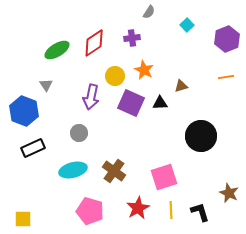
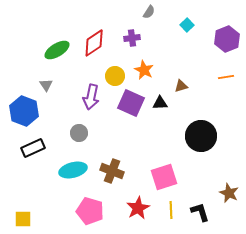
brown cross: moved 2 px left; rotated 15 degrees counterclockwise
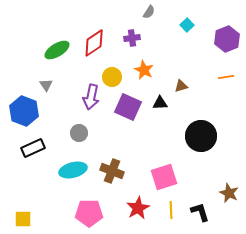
yellow circle: moved 3 px left, 1 px down
purple square: moved 3 px left, 4 px down
pink pentagon: moved 1 px left, 2 px down; rotated 16 degrees counterclockwise
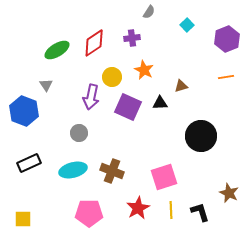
black rectangle: moved 4 px left, 15 px down
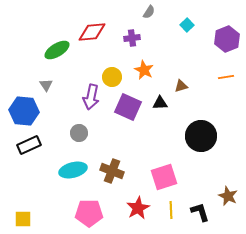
red diamond: moved 2 px left, 11 px up; rotated 28 degrees clockwise
blue hexagon: rotated 16 degrees counterclockwise
black rectangle: moved 18 px up
brown star: moved 1 px left, 3 px down
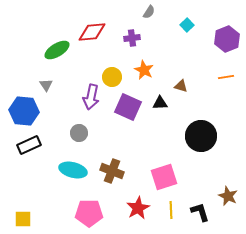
brown triangle: rotated 32 degrees clockwise
cyan ellipse: rotated 28 degrees clockwise
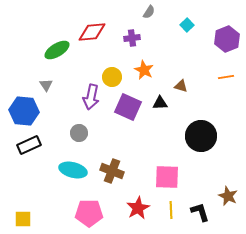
pink square: moved 3 px right; rotated 20 degrees clockwise
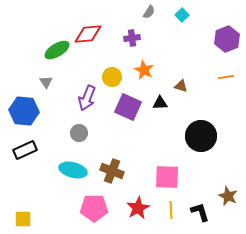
cyan square: moved 5 px left, 10 px up
red diamond: moved 4 px left, 2 px down
gray triangle: moved 3 px up
purple arrow: moved 4 px left, 1 px down; rotated 10 degrees clockwise
black rectangle: moved 4 px left, 5 px down
pink pentagon: moved 5 px right, 5 px up
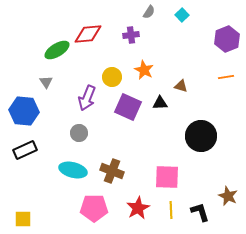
purple cross: moved 1 px left, 3 px up
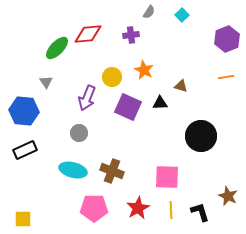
green ellipse: moved 2 px up; rotated 15 degrees counterclockwise
